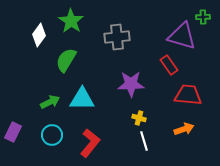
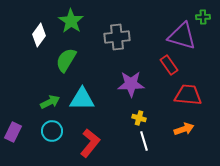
cyan circle: moved 4 px up
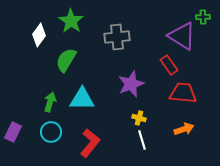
purple triangle: rotated 16 degrees clockwise
purple star: rotated 20 degrees counterclockwise
red trapezoid: moved 5 px left, 2 px up
green arrow: rotated 48 degrees counterclockwise
cyan circle: moved 1 px left, 1 px down
white line: moved 2 px left, 1 px up
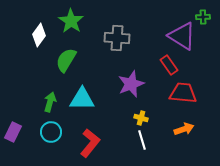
gray cross: moved 1 px down; rotated 10 degrees clockwise
yellow cross: moved 2 px right
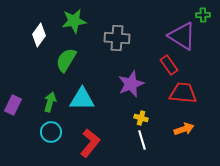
green cross: moved 2 px up
green star: moved 3 px right; rotated 30 degrees clockwise
purple rectangle: moved 27 px up
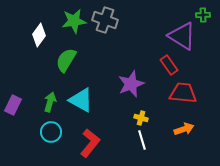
gray cross: moved 12 px left, 18 px up; rotated 15 degrees clockwise
cyan triangle: moved 1 px left, 1 px down; rotated 28 degrees clockwise
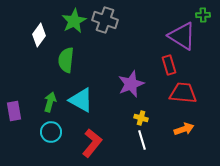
green star: rotated 20 degrees counterclockwise
green semicircle: rotated 25 degrees counterclockwise
red rectangle: rotated 18 degrees clockwise
purple rectangle: moved 1 px right, 6 px down; rotated 36 degrees counterclockwise
red L-shape: moved 2 px right
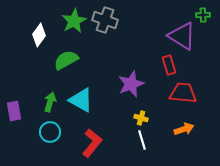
green semicircle: rotated 55 degrees clockwise
cyan circle: moved 1 px left
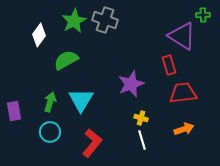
red trapezoid: rotated 12 degrees counterclockwise
cyan triangle: rotated 32 degrees clockwise
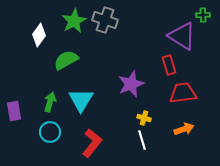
yellow cross: moved 3 px right
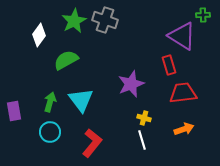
cyan triangle: rotated 8 degrees counterclockwise
